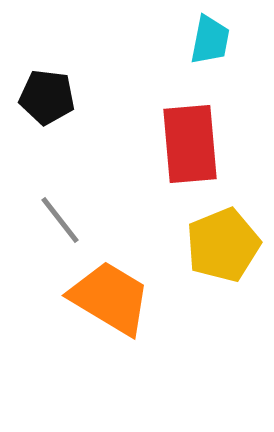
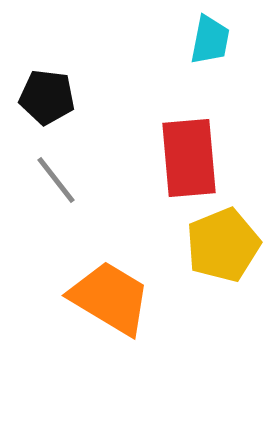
red rectangle: moved 1 px left, 14 px down
gray line: moved 4 px left, 40 px up
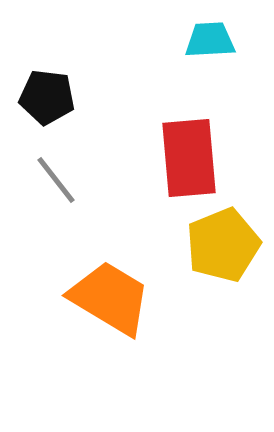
cyan trapezoid: rotated 104 degrees counterclockwise
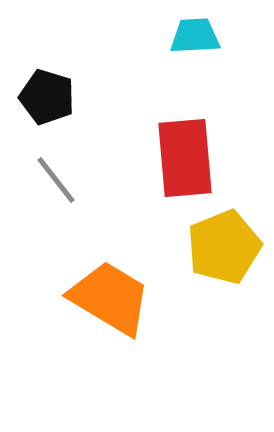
cyan trapezoid: moved 15 px left, 4 px up
black pentagon: rotated 10 degrees clockwise
red rectangle: moved 4 px left
yellow pentagon: moved 1 px right, 2 px down
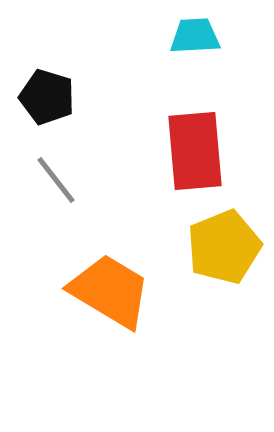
red rectangle: moved 10 px right, 7 px up
orange trapezoid: moved 7 px up
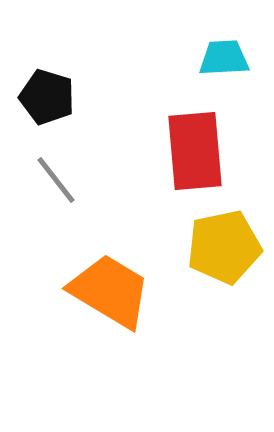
cyan trapezoid: moved 29 px right, 22 px down
yellow pentagon: rotated 10 degrees clockwise
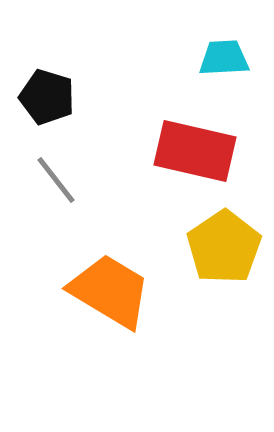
red rectangle: rotated 72 degrees counterclockwise
yellow pentagon: rotated 22 degrees counterclockwise
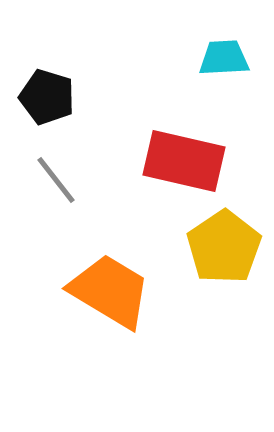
red rectangle: moved 11 px left, 10 px down
